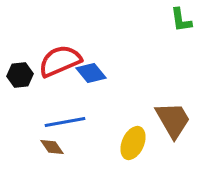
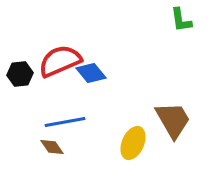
black hexagon: moved 1 px up
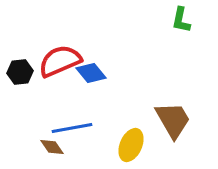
green L-shape: rotated 20 degrees clockwise
black hexagon: moved 2 px up
blue line: moved 7 px right, 6 px down
yellow ellipse: moved 2 px left, 2 px down
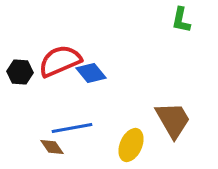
black hexagon: rotated 10 degrees clockwise
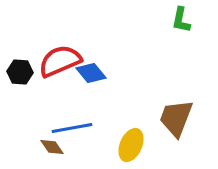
brown trapezoid: moved 3 px right, 2 px up; rotated 129 degrees counterclockwise
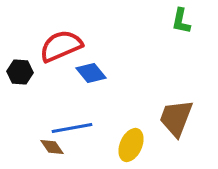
green L-shape: moved 1 px down
red semicircle: moved 1 px right, 15 px up
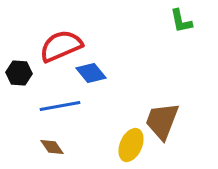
green L-shape: rotated 24 degrees counterclockwise
black hexagon: moved 1 px left, 1 px down
brown trapezoid: moved 14 px left, 3 px down
blue line: moved 12 px left, 22 px up
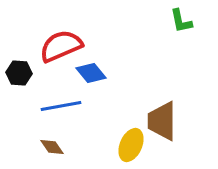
blue line: moved 1 px right
brown trapezoid: rotated 21 degrees counterclockwise
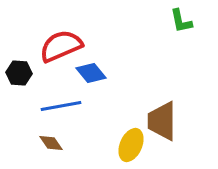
brown diamond: moved 1 px left, 4 px up
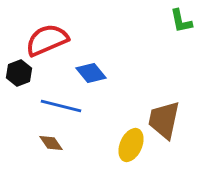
red semicircle: moved 14 px left, 6 px up
black hexagon: rotated 25 degrees counterclockwise
blue line: rotated 24 degrees clockwise
brown trapezoid: moved 2 px right, 1 px up; rotated 12 degrees clockwise
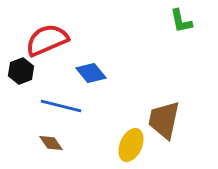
black hexagon: moved 2 px right, 2 px up
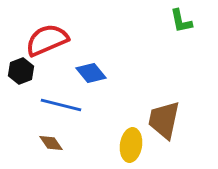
blue line: moved 1 px up
yellow ellipse: rotated 16 degrees counterclockwise
